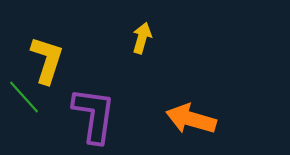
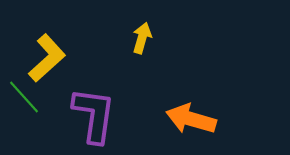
yellow L-shape: moved 2 px up; rotated 30 degrees clockwise
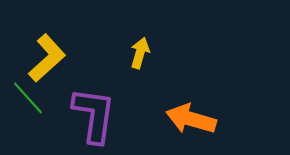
yellow arrow: moved 2 px left, 15 px down
green line: moved 4 px right, 1 px down
